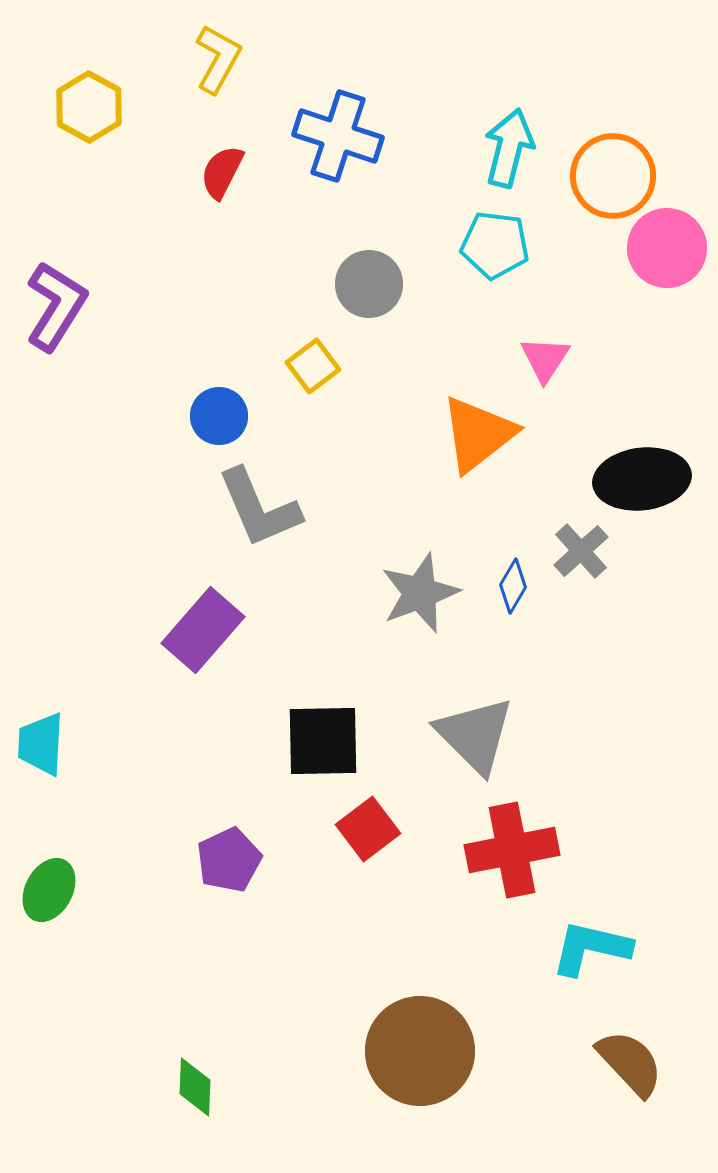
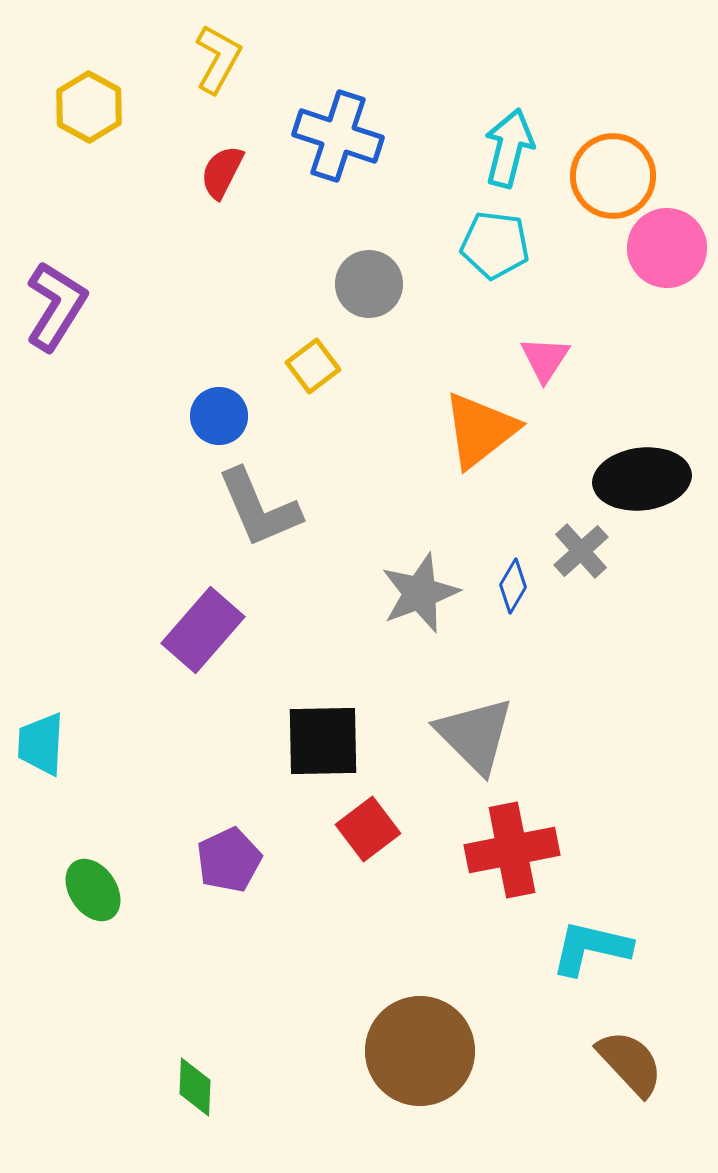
orange triangle: moved 2 px right, 4 px up
green ellipse: moved 44 px right; rotated 62 degrees counterclockwise
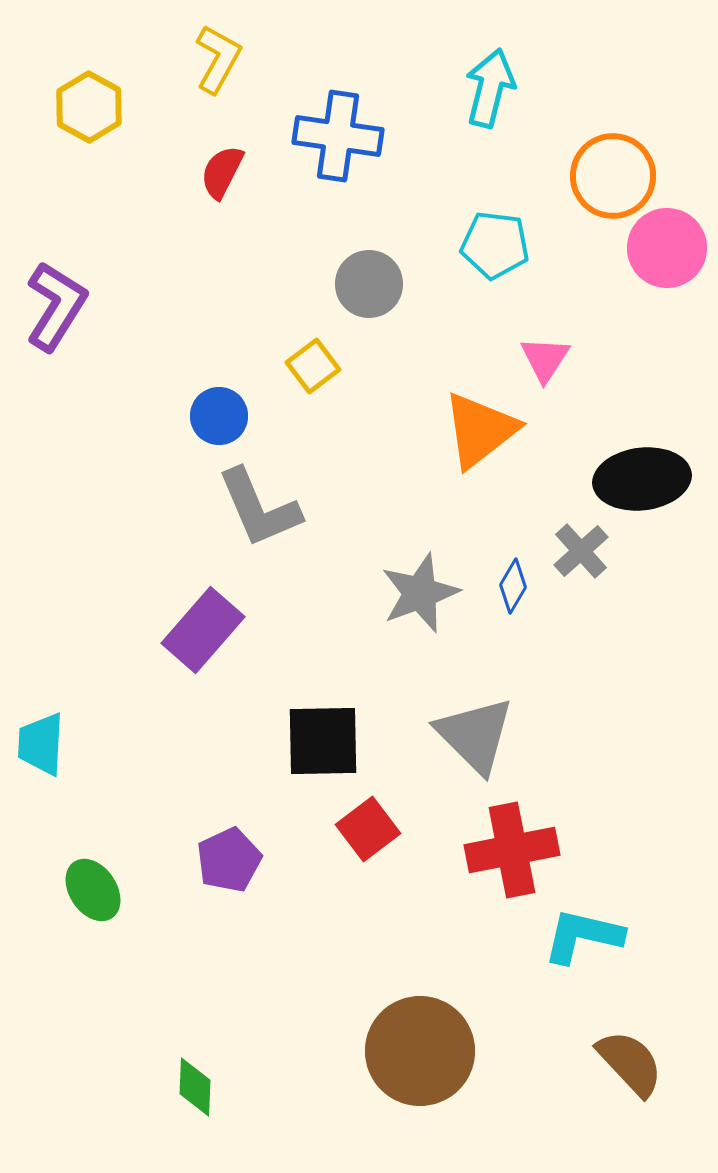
blue cross: rotated 10 degrees counterclockwise
cyan arrow: moved 19 px left, 60 px up
cyan L-shape: moved 8 px left, 12 px up
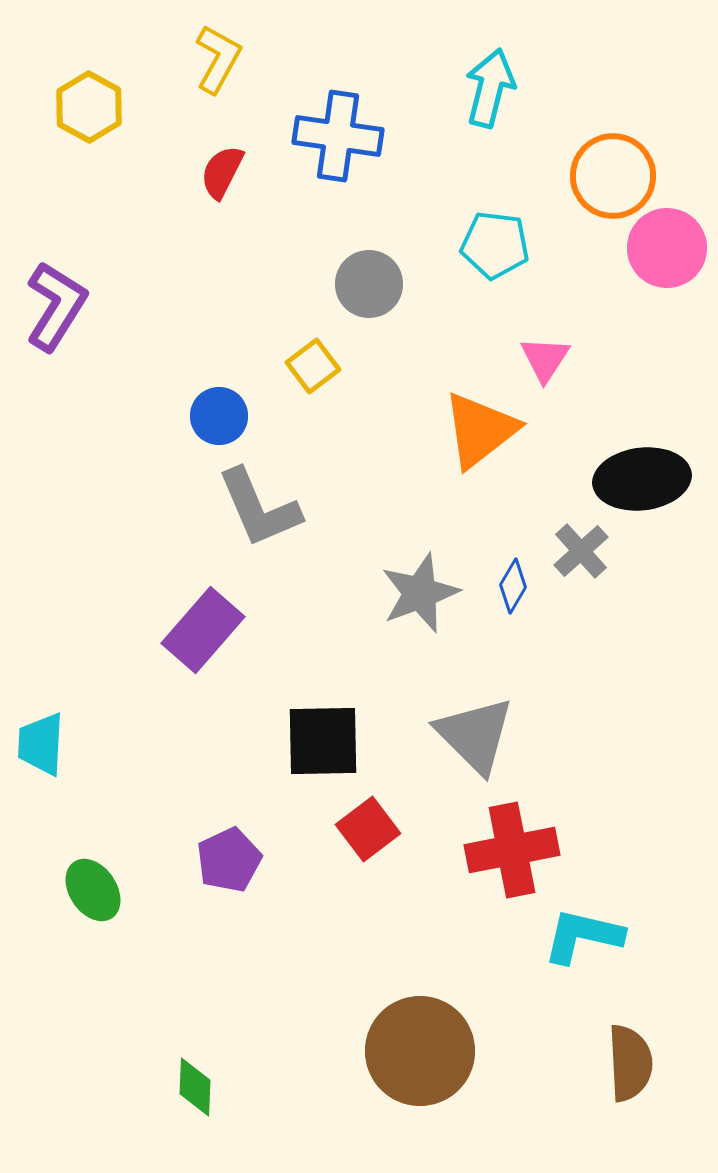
brown semicircle: rotated 40 degrees clockwise
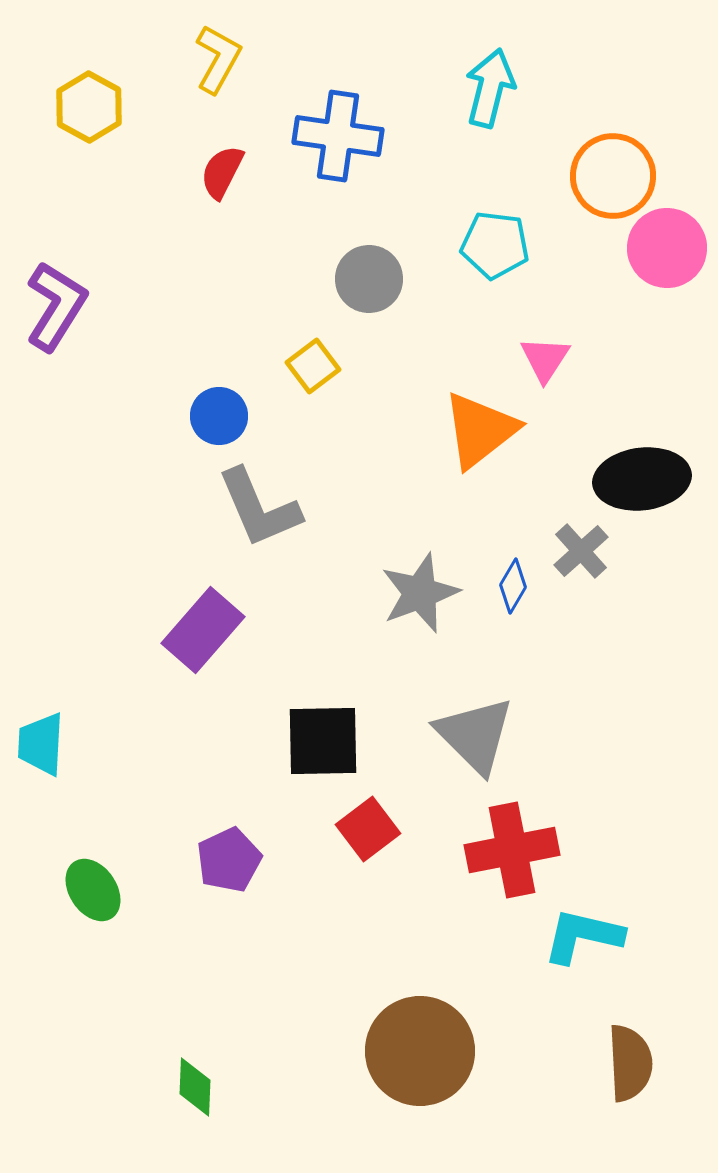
gray circle: moved 5 px up
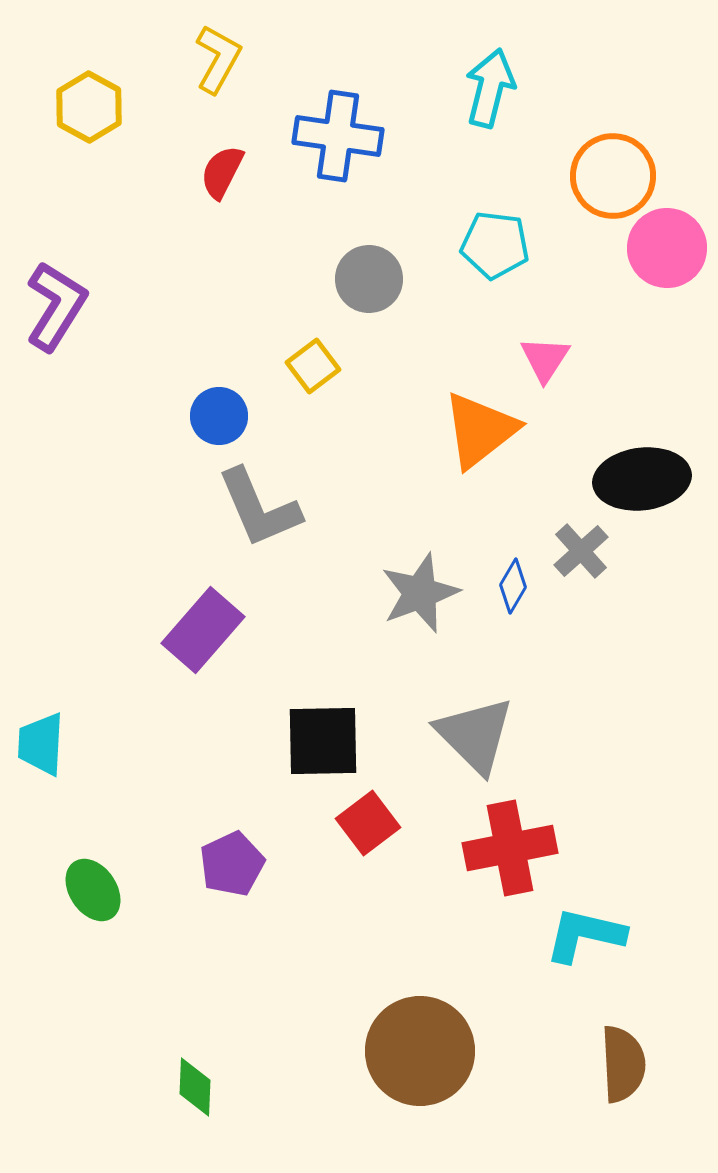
red square: moved 6 px up
red cross: moved 2 px left, 2 px up
purple pentagon: moved 3 px right, 4 px down
cyan L-shape: moved 2 px right, 1 px up
brown semicircle: moved 7 px left, 1 px down
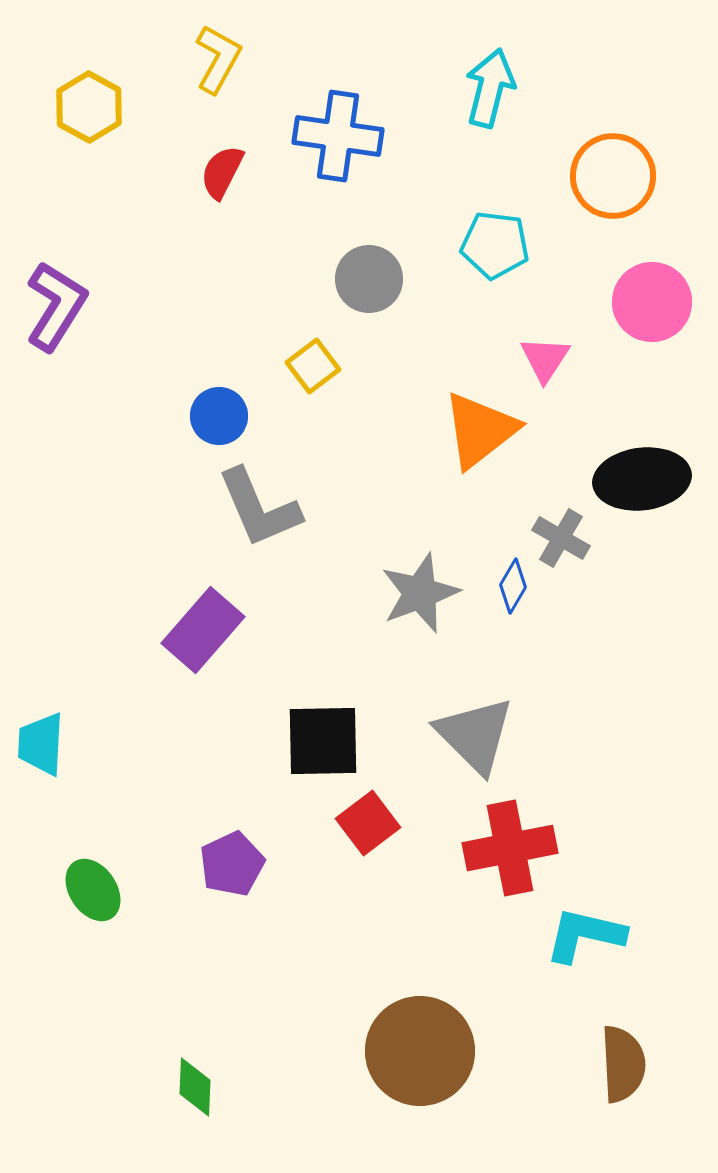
pink circle: moved 15 px left, 54 px down
gray cross: moved 20 px left, 13 px up; rotated 18 degrees counterclockwise
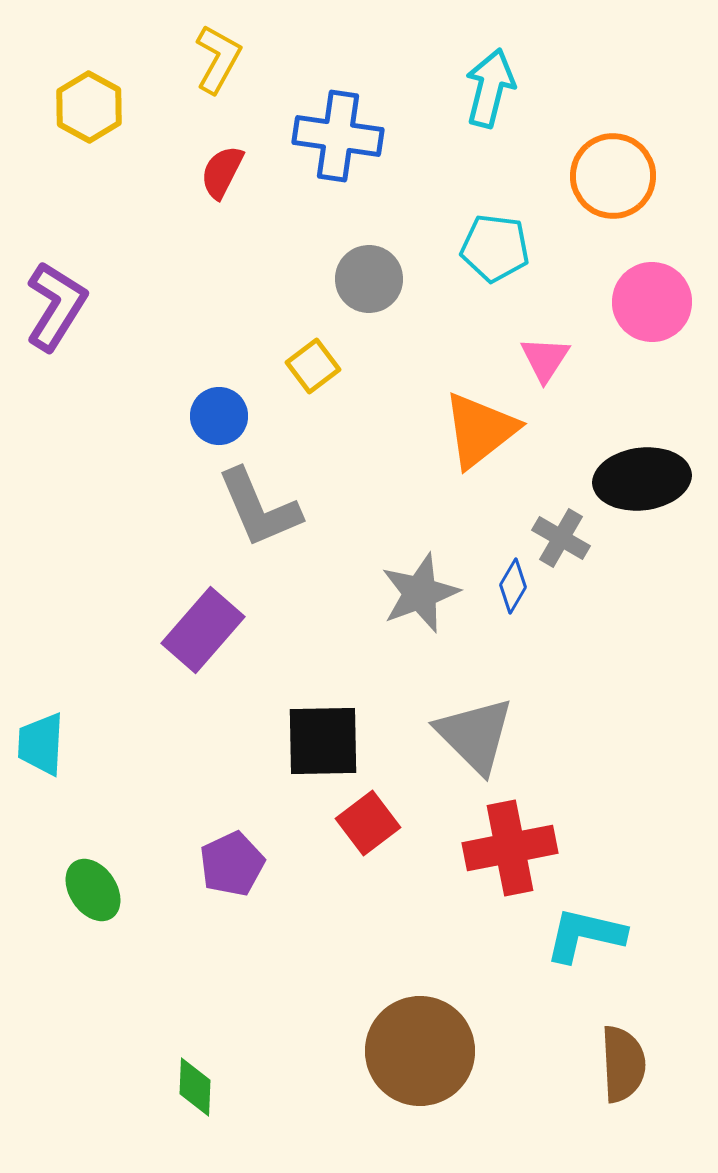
cyan pentagon: moved 3 px down
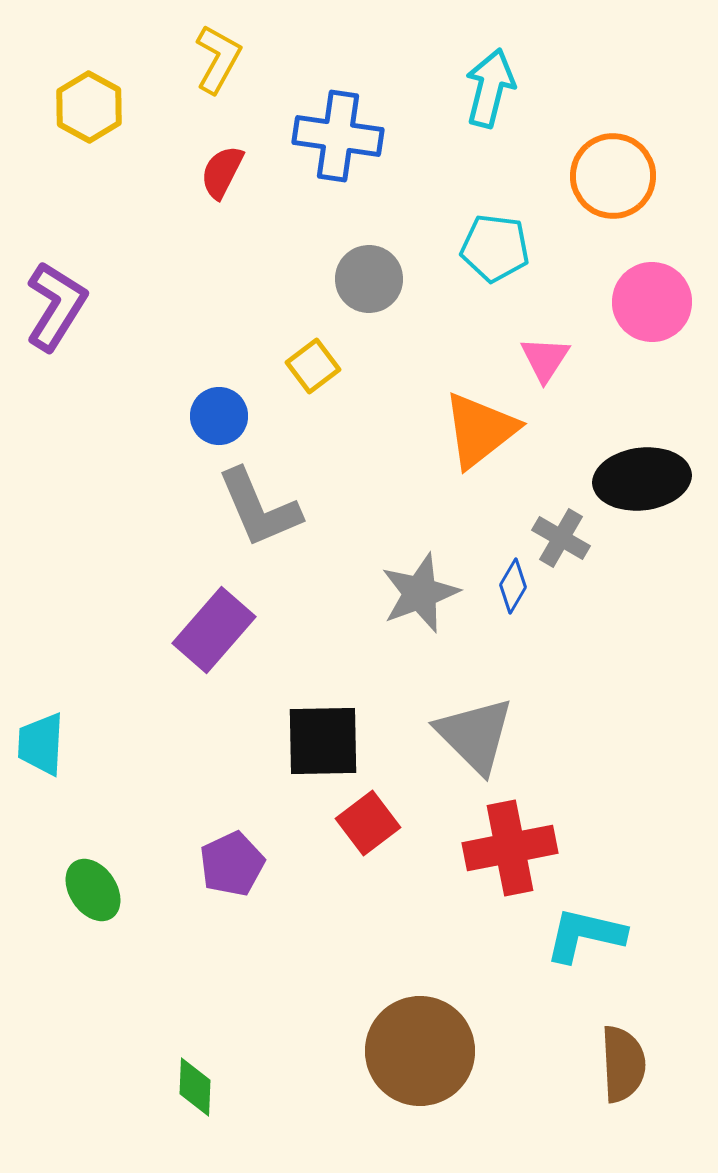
purple rectangle: moved 11 px right
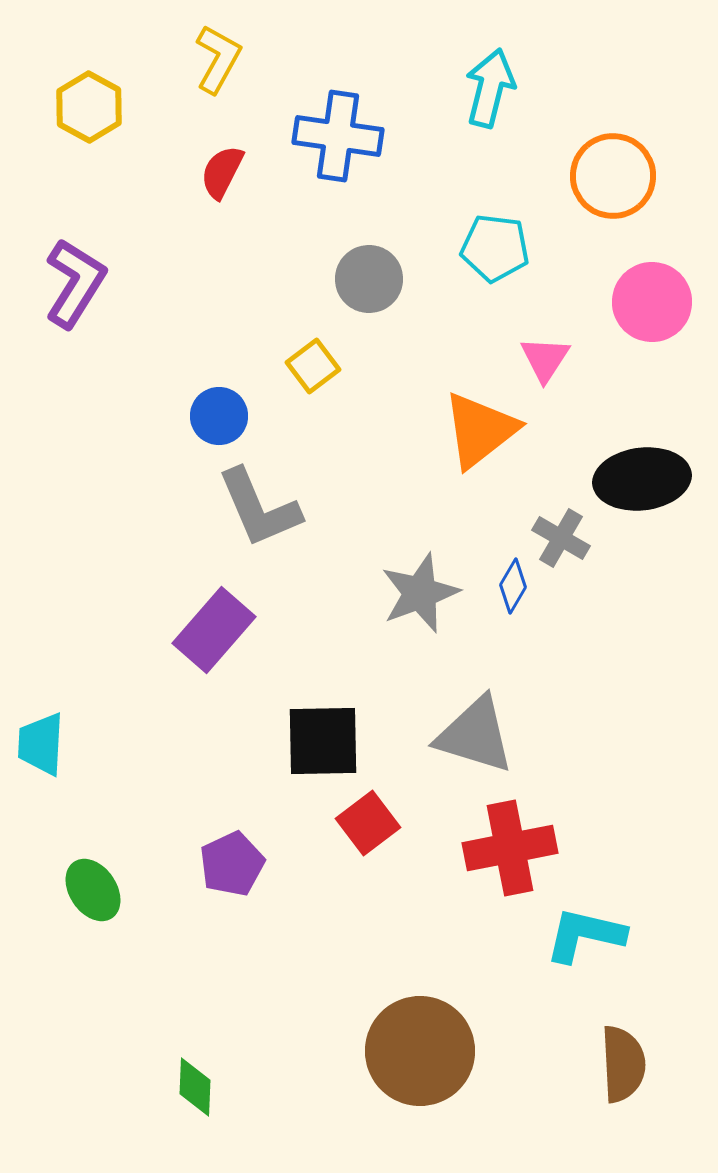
purple L-shape: moved 19 px right, 23 px up
gray triangle: rotated 28 degrees counterclockwise
